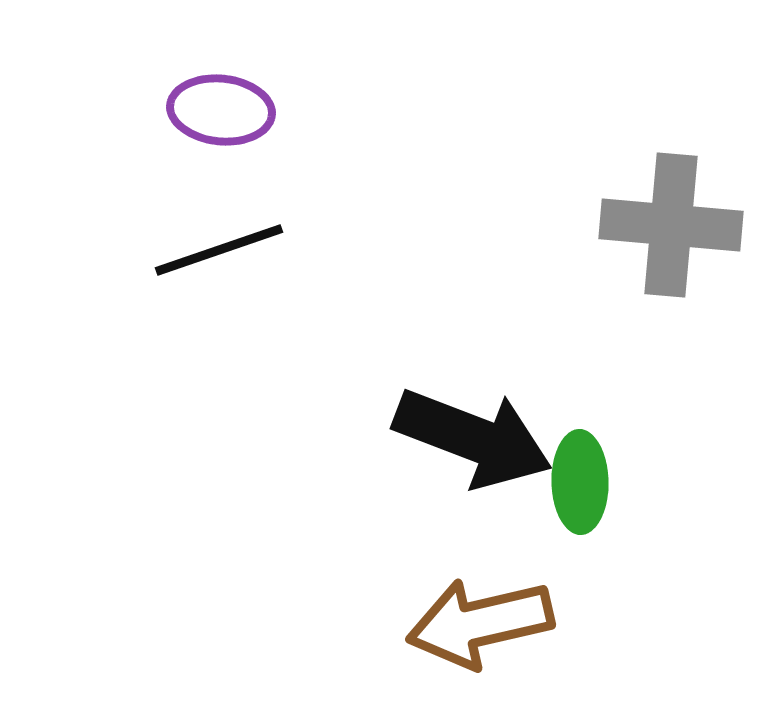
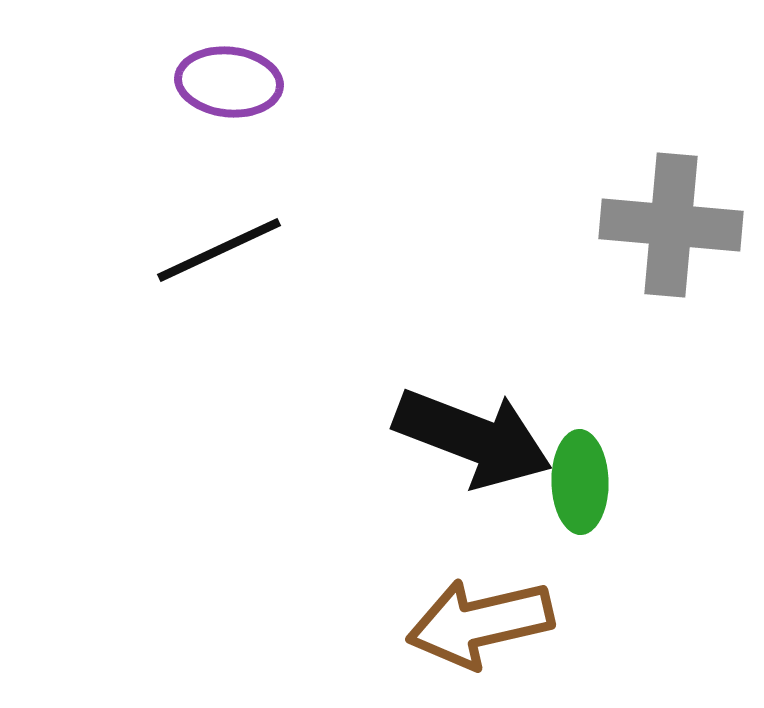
purple ellipse: moved 8 px right, 28 px up
black line: rotated 6 degrees counterclockwise
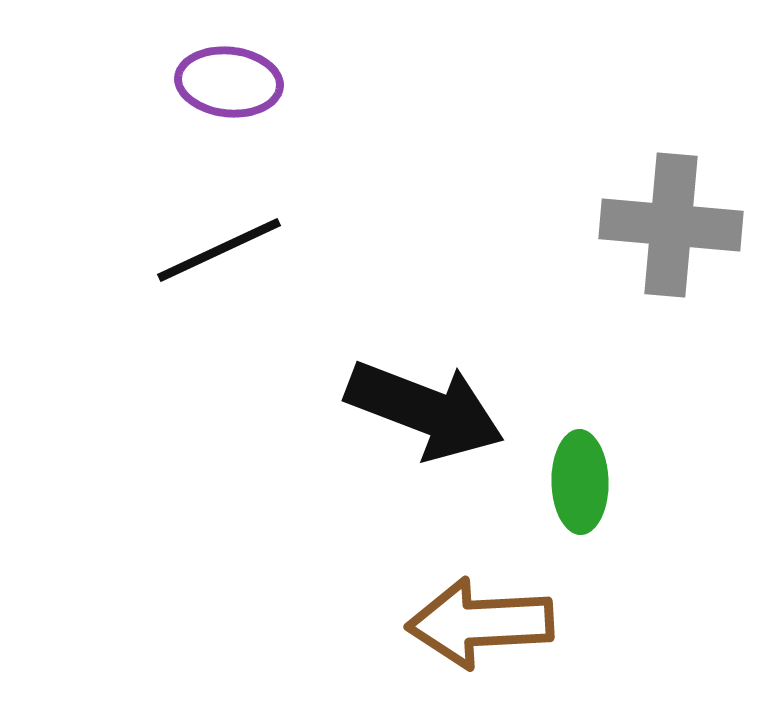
black arrow: moved 48 px left, 28 px up
brown arrow: rotated 10 degrees clockwise
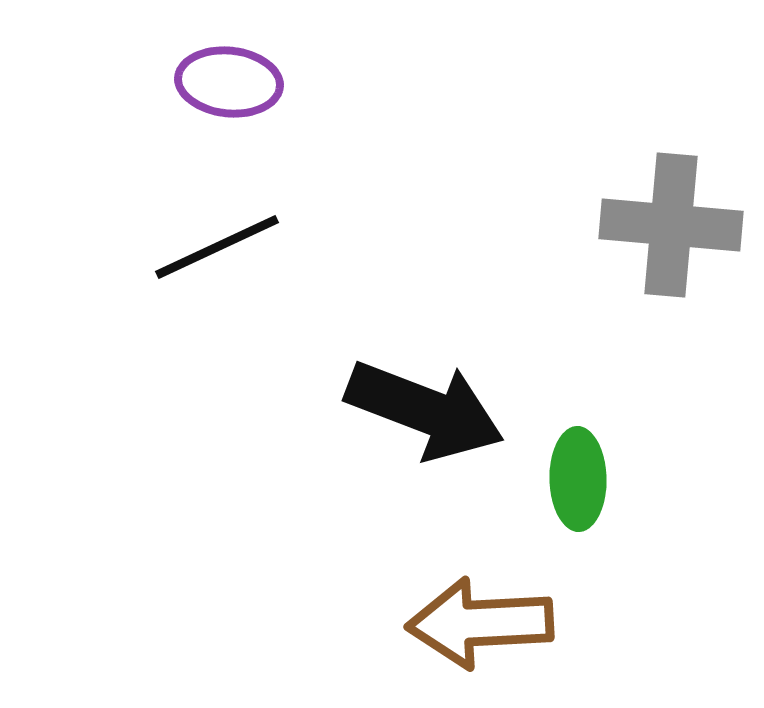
black line: moved 2 px left, 3 px up
green ellipse: moved 2 px left, 3 px up
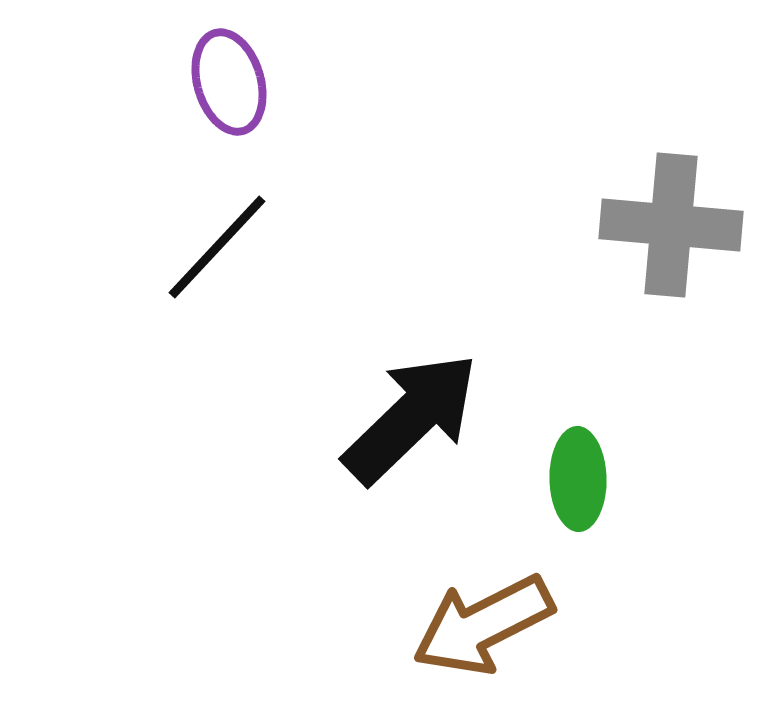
purple ellipse: rotated 68 degrees clockwise
black line: rotated 22 degrees counterclockwise
black arrow: moved 14 px left, 8 px down; rotated 65 degrees counterclockwise
brown arrow: moved 3 px right, 2 px down; rotated 24 degrees counterclockwise
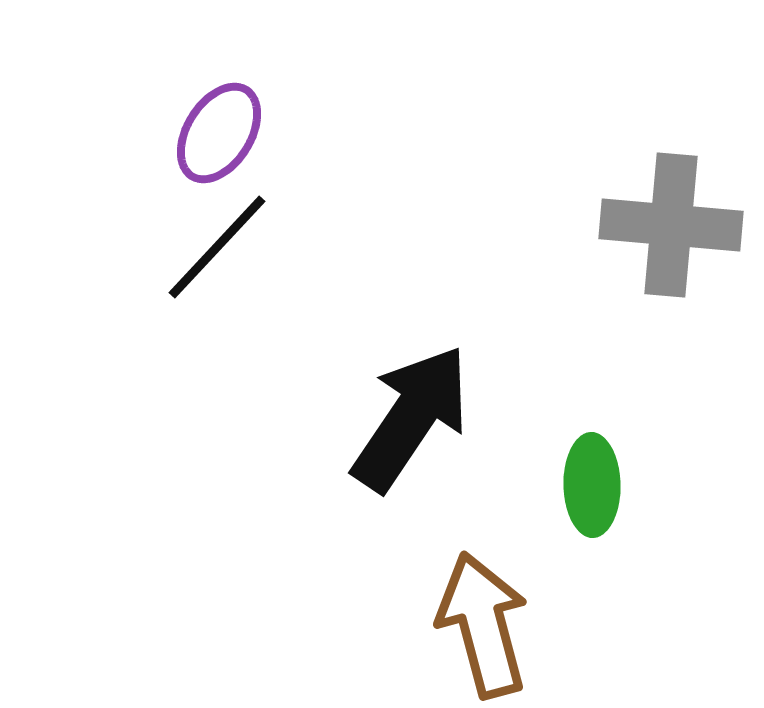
purple ellipse: moved 10 px left, 51 px down; rotated 48 degrees clockwise
black arrow: rotated 12 degrees counterclockwise
green ellipse: moved 14 px right, 6 px down
brown arrow: rotated 102 degrees clockwise
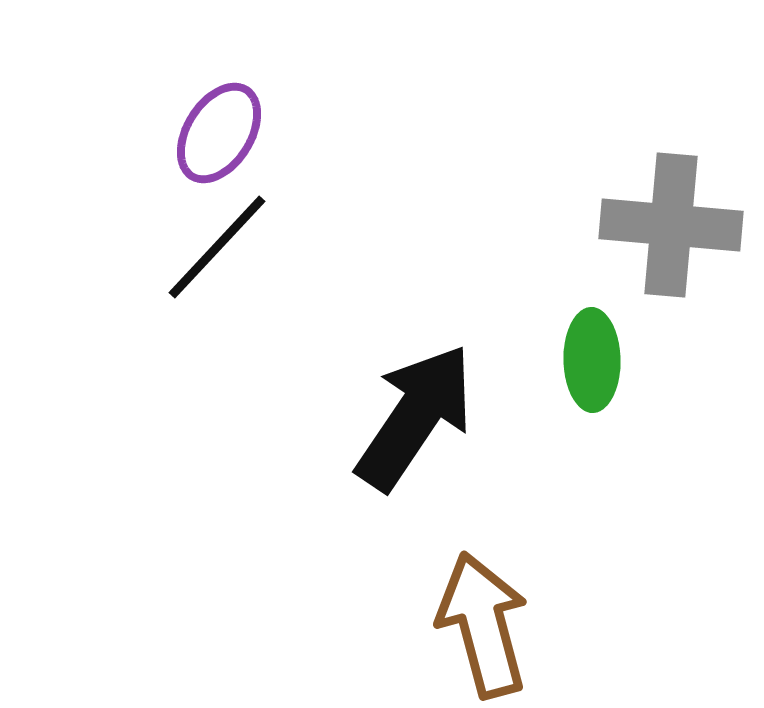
black arrow: moved 4 px right, 1 px up
green ellipse: moved 125 px up
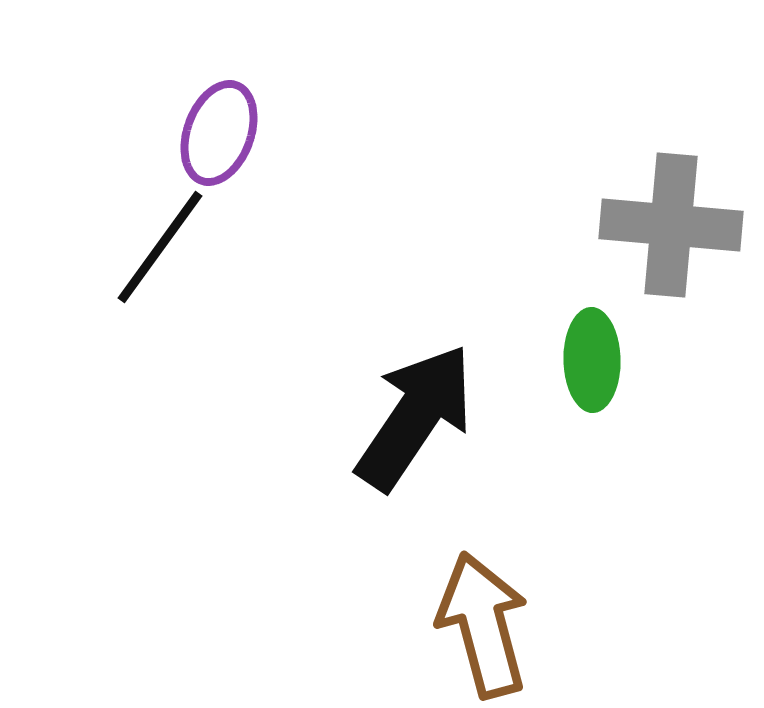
purple ellipse: rotated 12 degrees counterclockwise
black line: moved 57 px left; rotated 7 degrees counterclockwise
